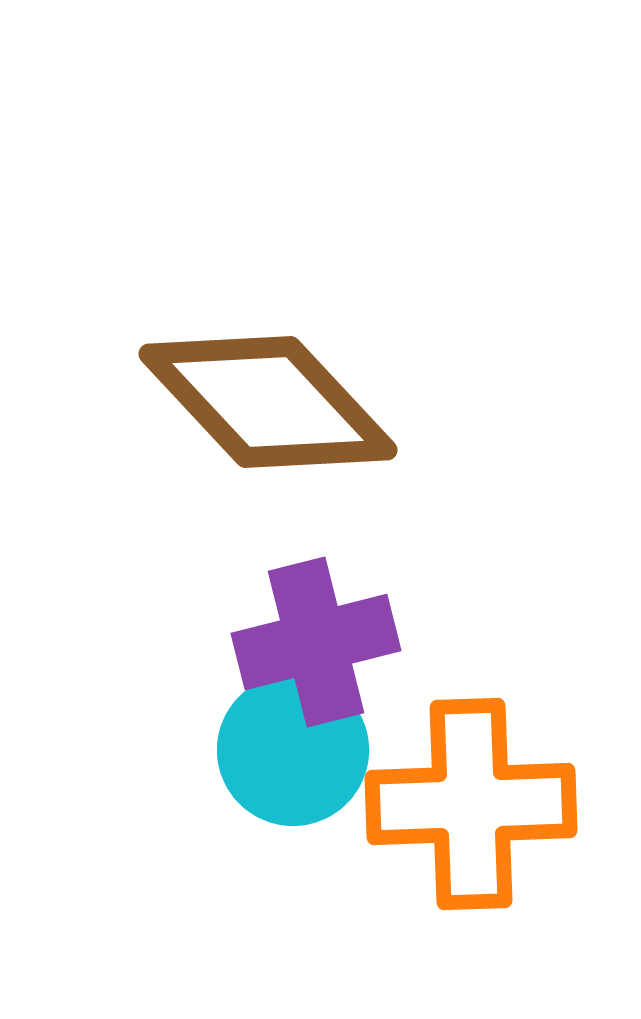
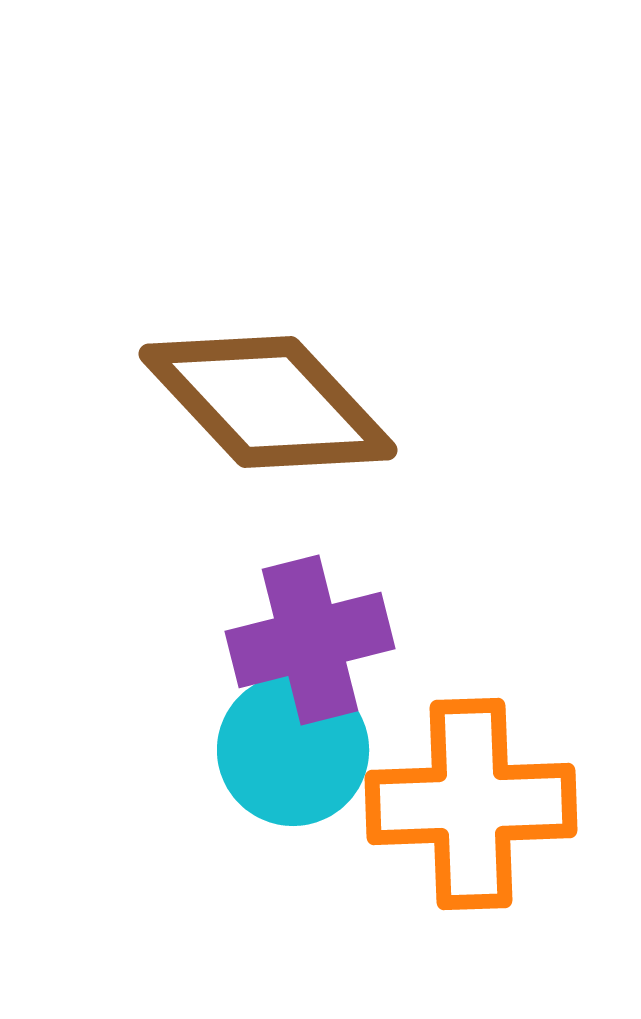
purple cross: moved 6 px left, 2 px up
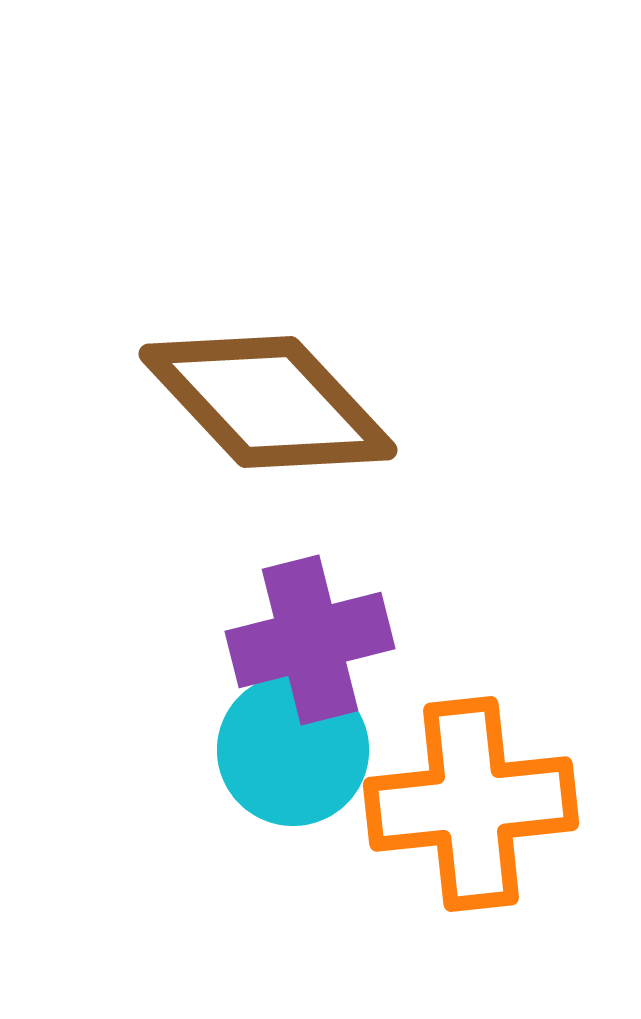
orange cross: rotated 4 degrees counterclockwise
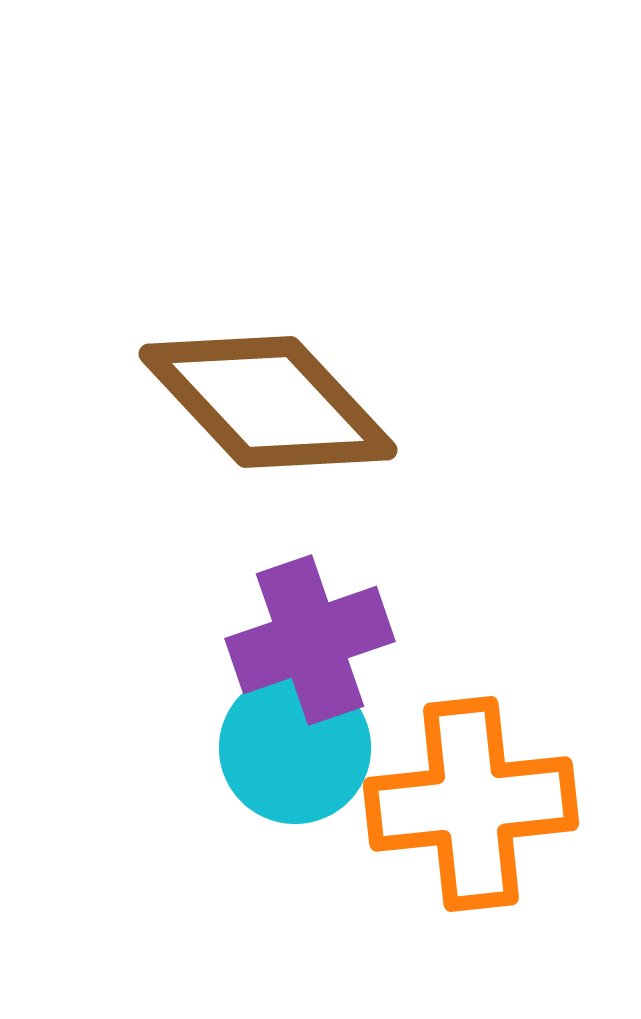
purple cross: rotated 5 degrees counterclockwise
cyan circle: moved 2 px right, 2 px up
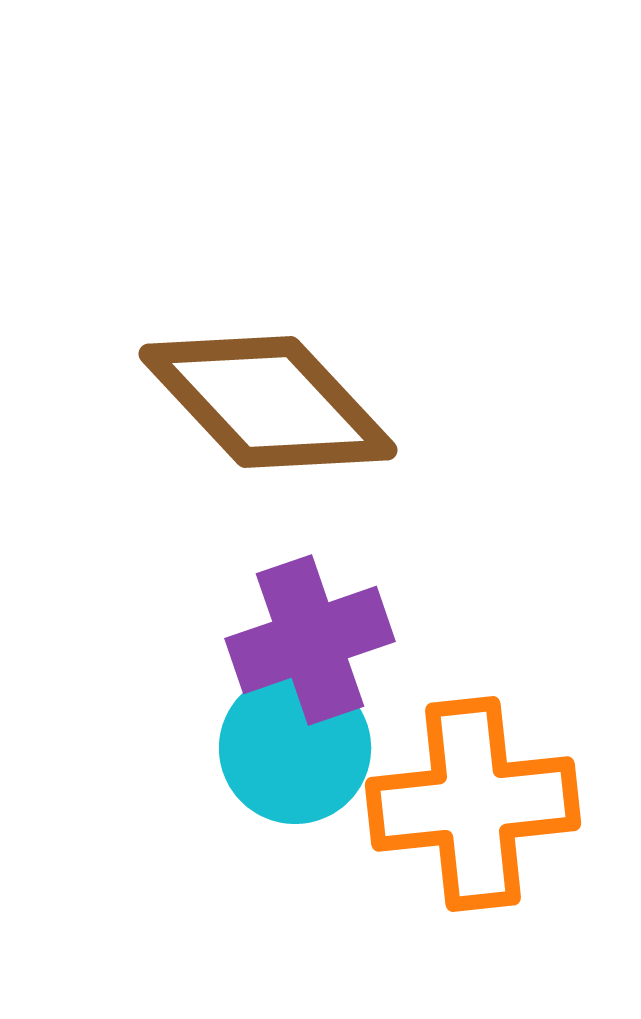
orange cross: moved 2 px right
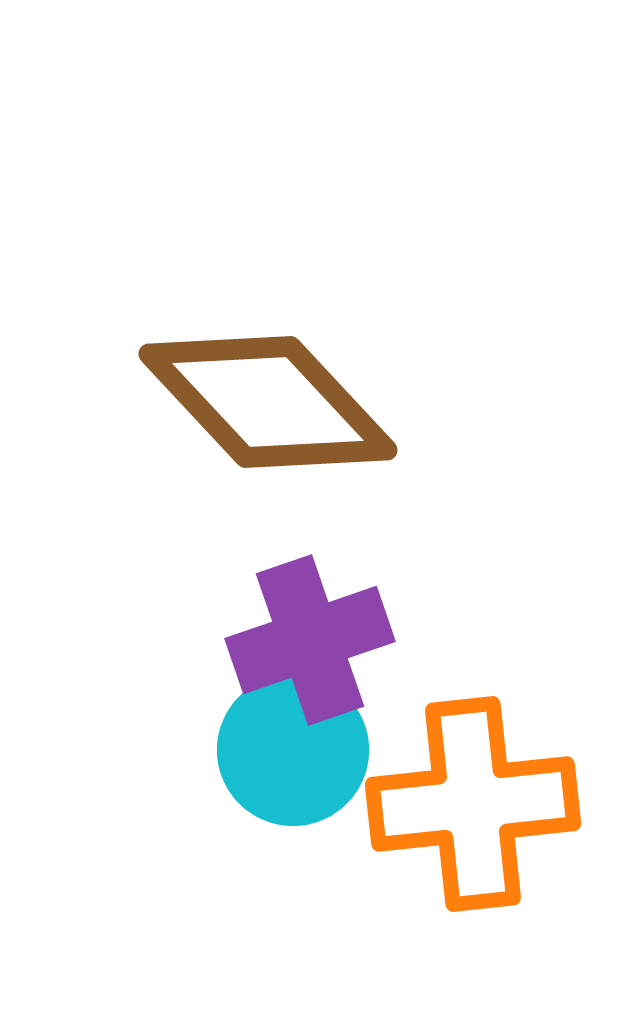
cyan circle: moved 2 px left, 2 px down
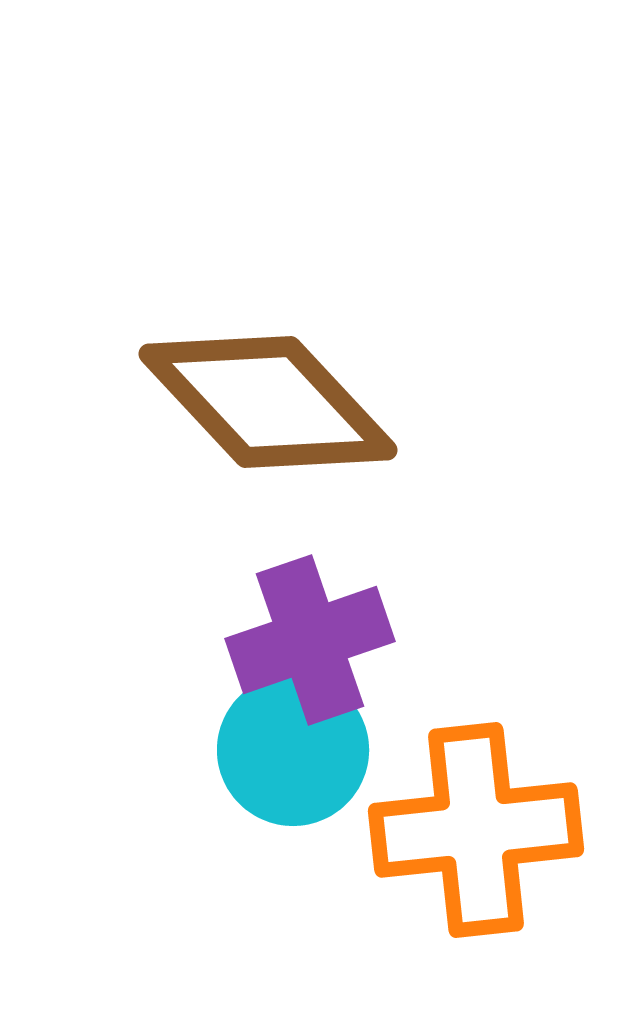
orange cross: moved 3 px right, 26 px down
